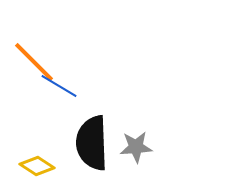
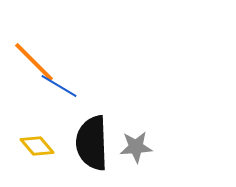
yellow diamond: moved 20 px up; rotated 16 degrees clockwise
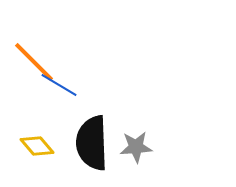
blue line: moved 1 px up
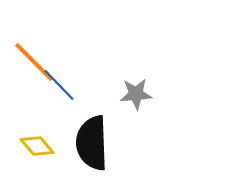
blue line: rotated 15 degrees clockwise
gray star: moved 53 px up
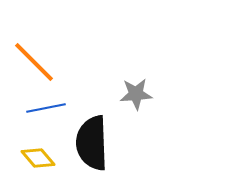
blue line: moved 13 px left, 23 px down; rotated 57 degrees counterclockwise
yellow diamond: moved 1 px right, 12 px down
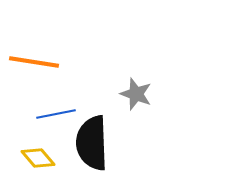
orange line: rotated 36 degrees counterclockwise
gray star: rotated 24 degrees clockwise
blue line: moved 10 px right, 6 px down
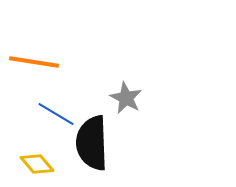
gray star: moved 10 px left, 4 px down; rotated 8 degrees clockwise
blue line: rotated 42 degrees clockwise
yellow diamond: moved 1 px left, 6 px down
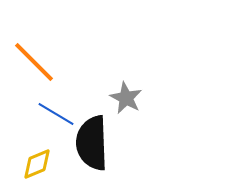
orange line: rotated 36 degrees clockwise
yellow diamond: rotated 72 degrees counterclockwise
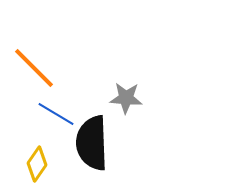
orange line: moved 6 px down
gray star: rotated 24 degrees counterclockwise
yellow diamond: rotated 32 degrees counterclockwise
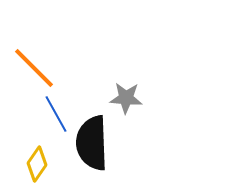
blue line: rotated 30 degrees clockwise
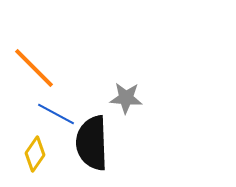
blue line: rotated 33 degrees counterclockwise
yellow diamond: moved 2 px left, 10 px up
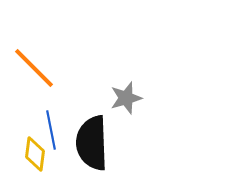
gray star: rotated 20 degrees counterclockwise
blue line: moved 5 px left, 16 px down; rotated 51 degrees clockwise
yellow diamond: rotated 28 degrees counterclockwise
